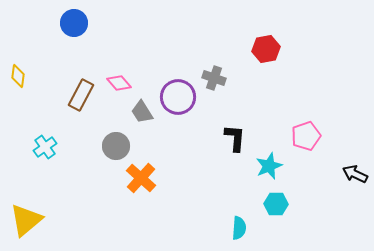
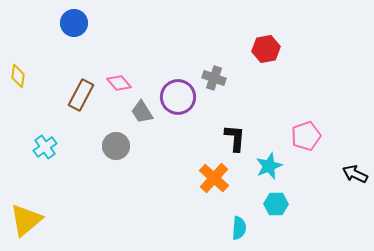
orange cross: moved 73 px right
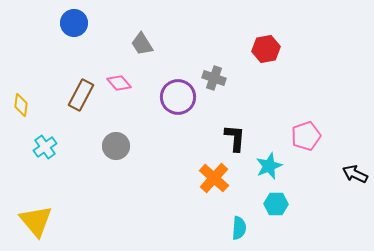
yellow diamond: moved 3 px right, 29 px down
gray trapezoid: moved 68 px up
yellow triangle: moved 10 px right, 1 px down; rotated 30 degrees counterclockwise
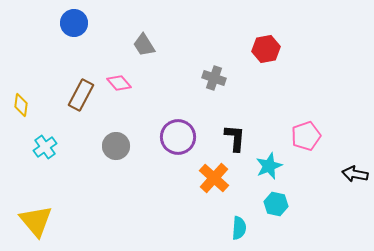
gray trapezoid: moved 2 px right, 1 px down
purple circle: moved 40 px down
black arrow: rotated 15 degrees counterclockwise
cyan hexagon: rotated 10 degrees clockwise
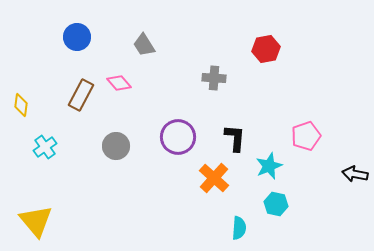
blue circle: moved 3 px right, 14 px down
gray cross: rotated 15 degrees counterclockwise
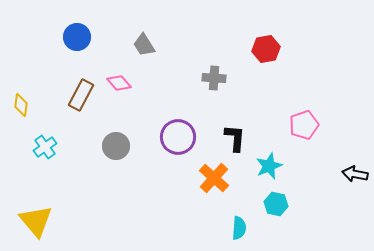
pink pentagon: moved 2 px left, 11 px up
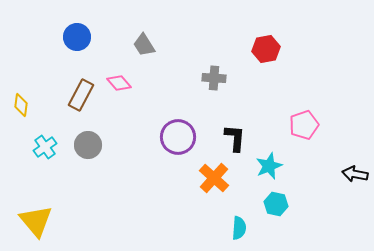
gray circle: moved 28 px left, 1 px up
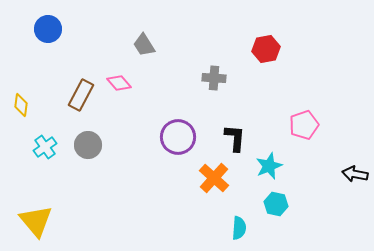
blue circle: moved 29 px left, 8 px up
